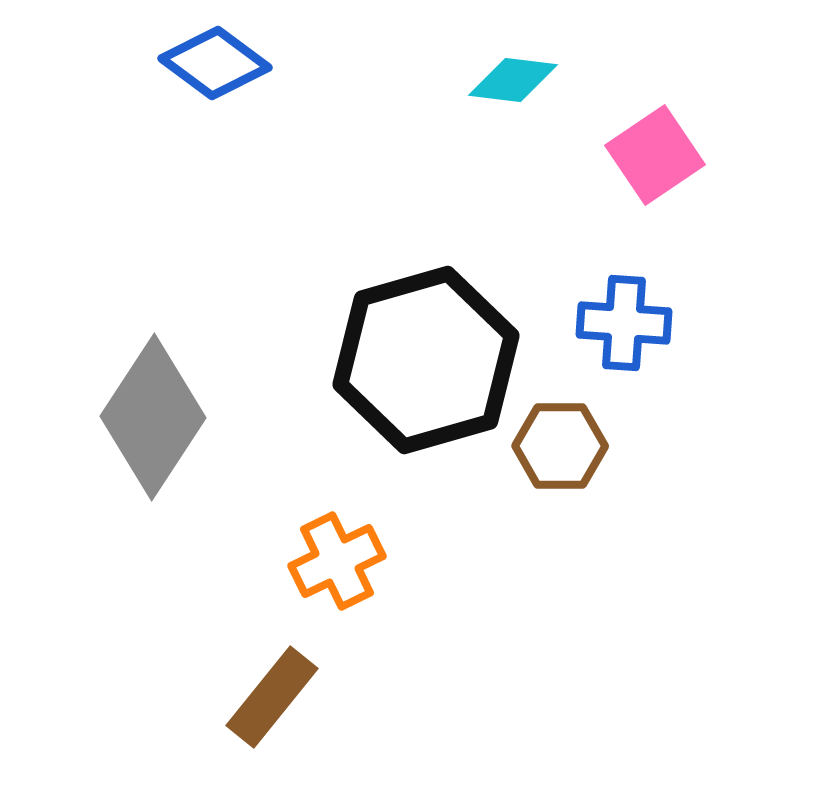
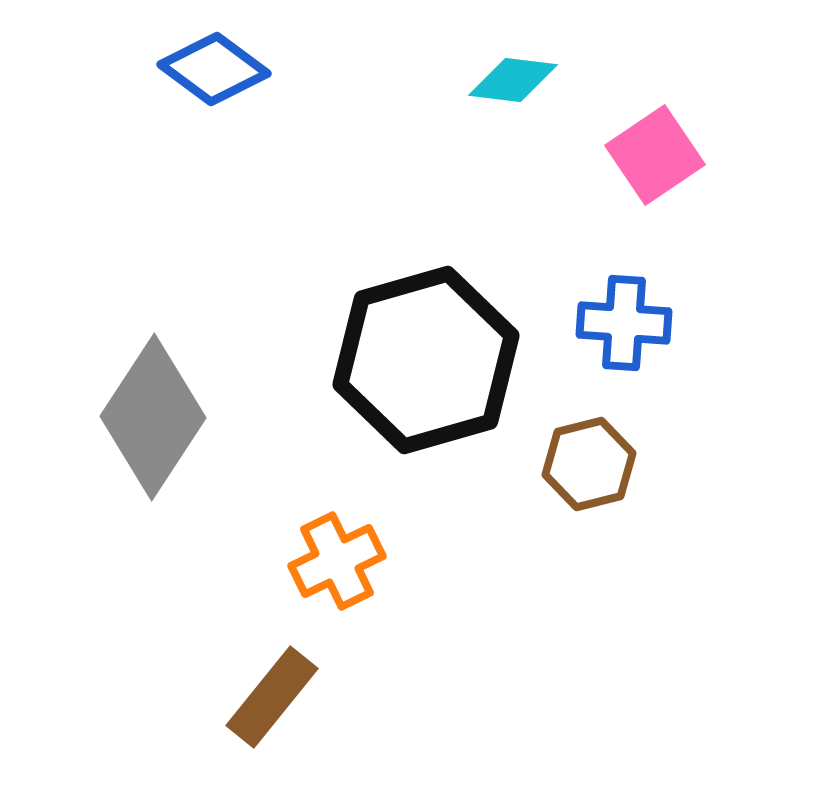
blue diamond: moved 1 px left, 6 px down
brown hexagon: moved 29 px right, 18 px down; rotated 14 degrees counterclockwise
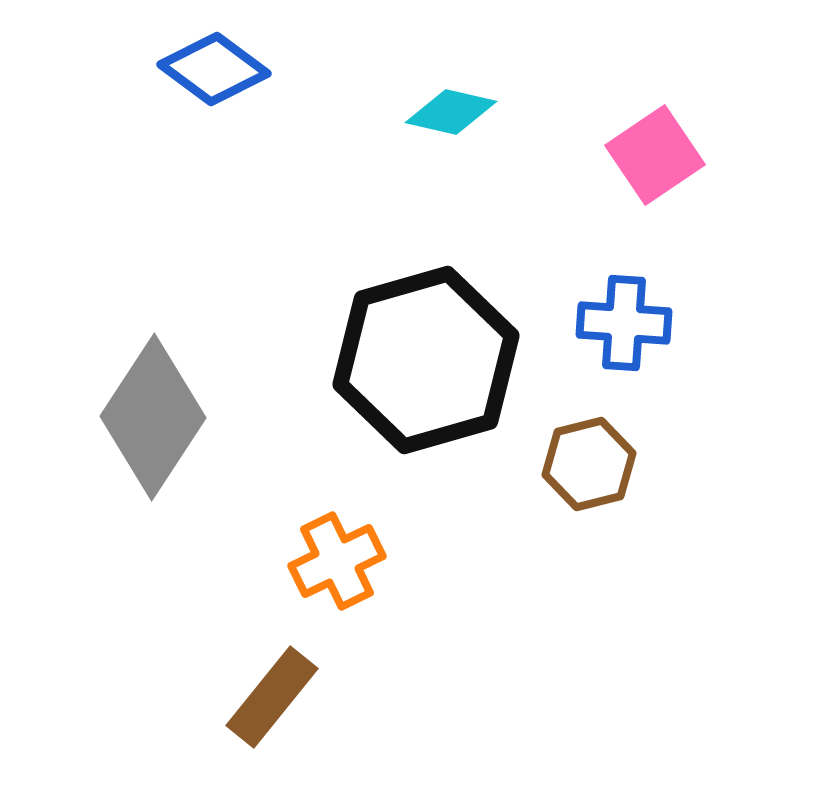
cyan diamond: moved 62 px left, 32 px down; rotated 6 degrees clockwise
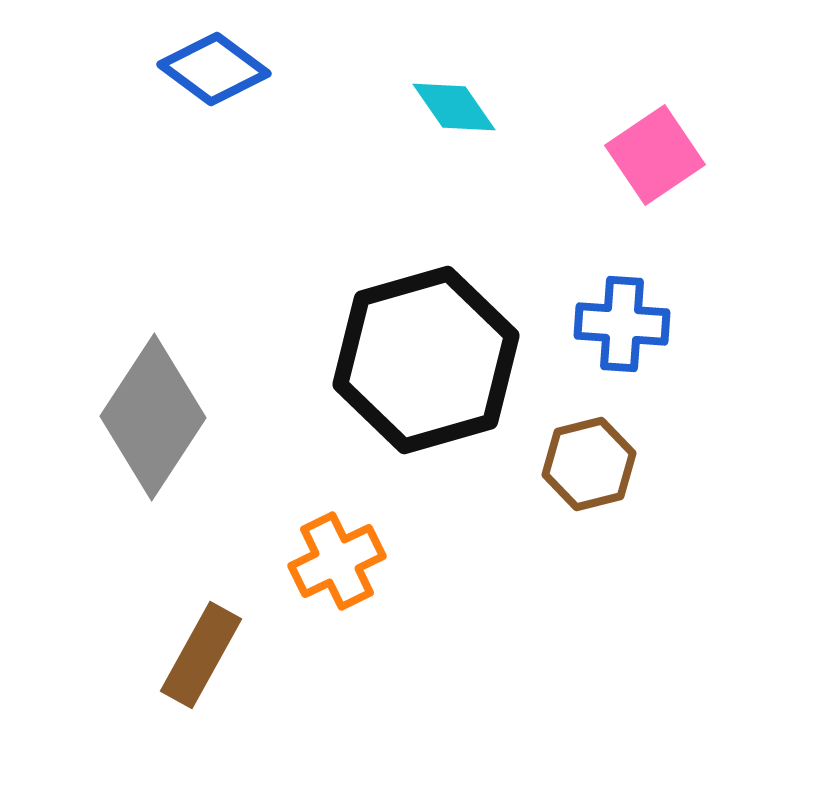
cyan diamond: moved 3 px right, 5 px up; rotated 42 degrees clockwise
blue cross: moved 2 px left, 1 px down
brown rectangle: moved 71 px left, 42 px up; rotated 10 degrees counterclockwise
